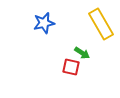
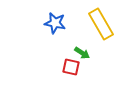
blue star: moved 11 px right; rotated 25 degrees clockwise
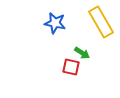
yellow rectangle: moved 2 px up
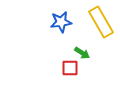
blue star: moved 6 px right, 1 px up; rotated 20 degrees counterclockwise
red square: moved 1 px left, 1 px down; rotated 12 degrees counterclockwise
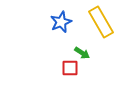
blue star: rotated 15 degrees counterclockwise
